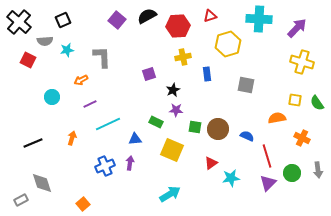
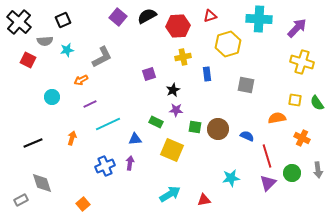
purple square at (117, 20): moved 1 px right, 3 px up
gray L-shape at (102, 57): rotated 65 degrees clockwise
red triangle at (211, 163): moved 7 px left, 37 px down; rotated 24 degrees clockwise
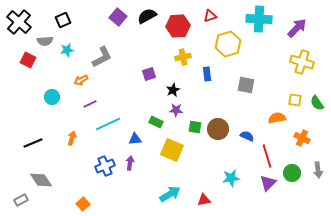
gray diamond at (42, 183): moved 1 px left, 3 px up; rotated 15 degrees counterclockwise
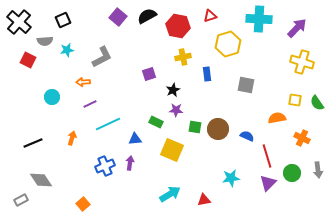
red hexagon at (178, 26): rotated 15 degrees clockwise
orange arrow at (81, 80): moved 2 px right, 2 px down; rotated 24 degrees clockwise
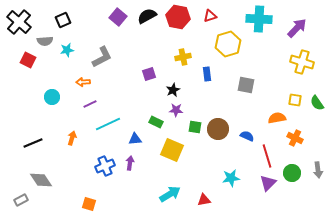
red hexagon at (178, 26): moved 9 px up
orange cross at (302, 138): moved 7 px left
orange square at (83, 204): moved 6 px right; rotated 32 degrees counterclockwise
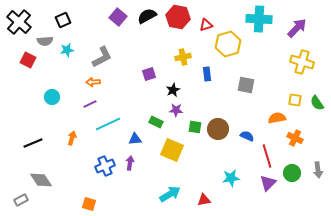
red triangle at (210, 16): moved 4 px left, 9 px down
orange arrow at (83, 82): moved 10 px right
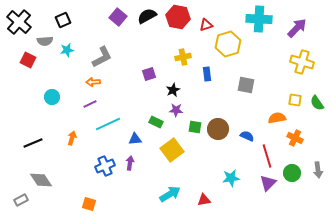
yellow square at (172, 150): rotated 30 degrees clockwise
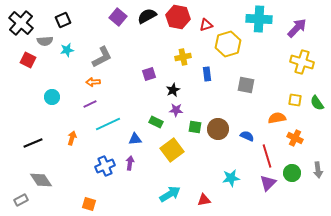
black cross at (19, 22): moved 2 px right, 1 px down
